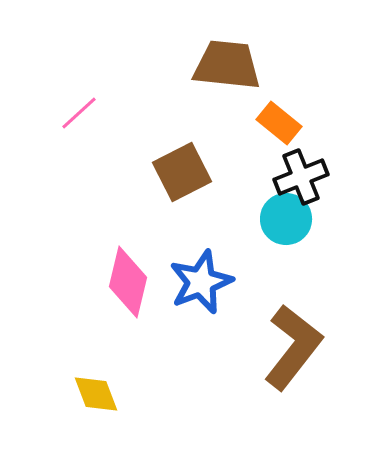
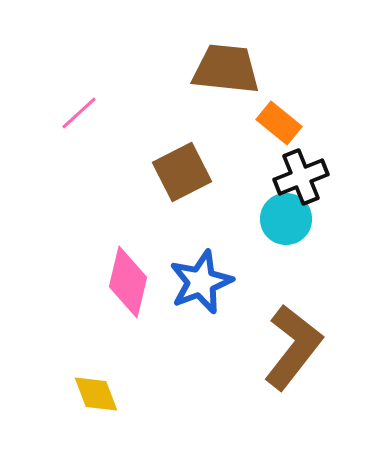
brown trapezoid: moved 1 px left, 4 px down
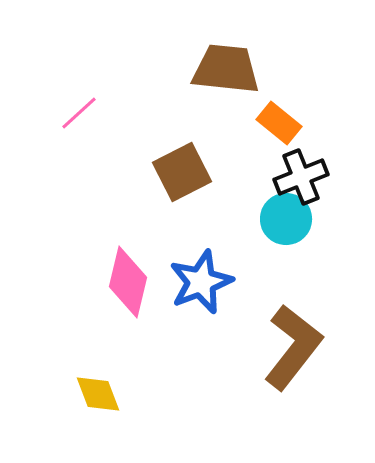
yellow diamond: moved 2 px right
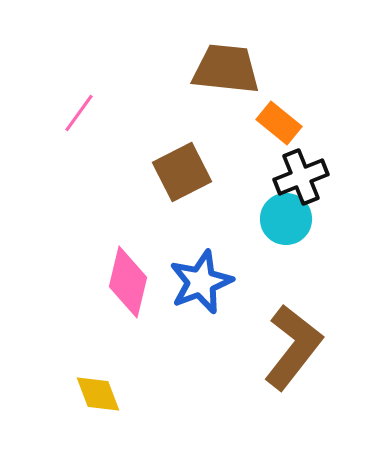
pink line: rotated 12 degrees counterclockwise
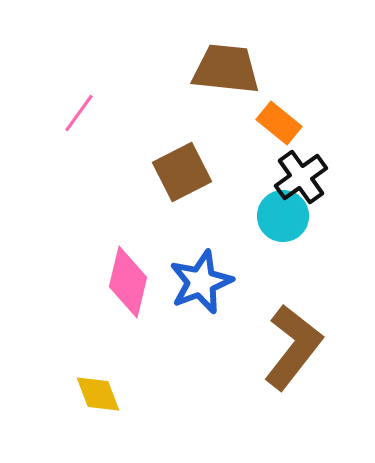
black cross: rotated 14 degrees counterclockwise
cyan circle: moved 3 px left, 3 px up
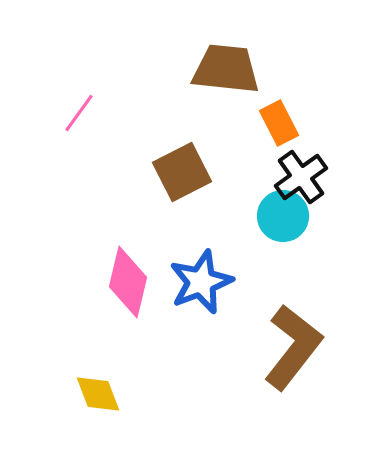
orange rectangle: rotated 24 degrees clockwise
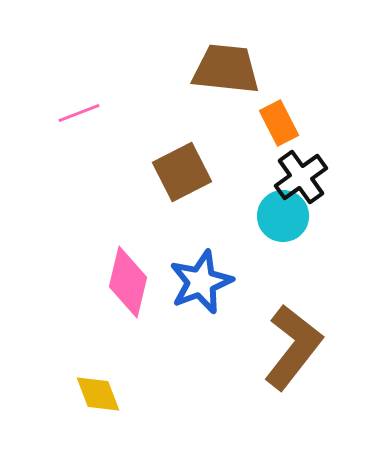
pink line: rotated 33 degrees clockwise
